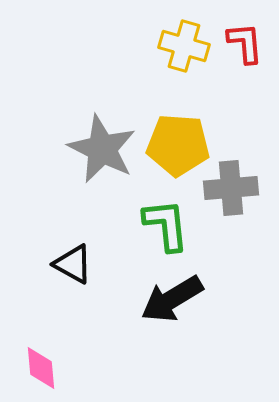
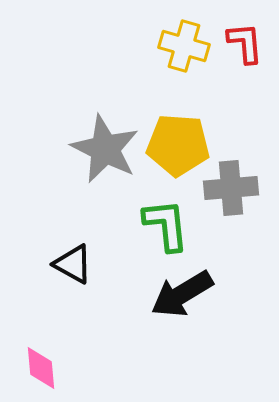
gray star: moved 3 px right
black arrow: moved 10 px right, 5 px up
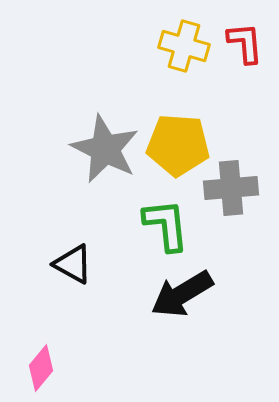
pink diamond: rotated 45 degrees clockwise
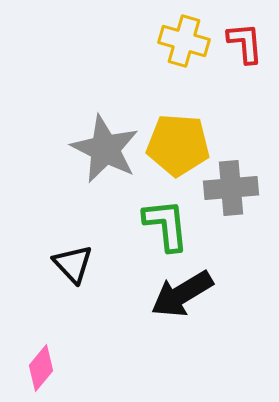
yellow cross: moved 5 px up
black triangle: rotated 18 degrees clockwise
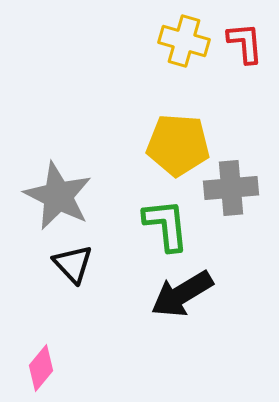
gray star: moved 47 px left, 47 px down
